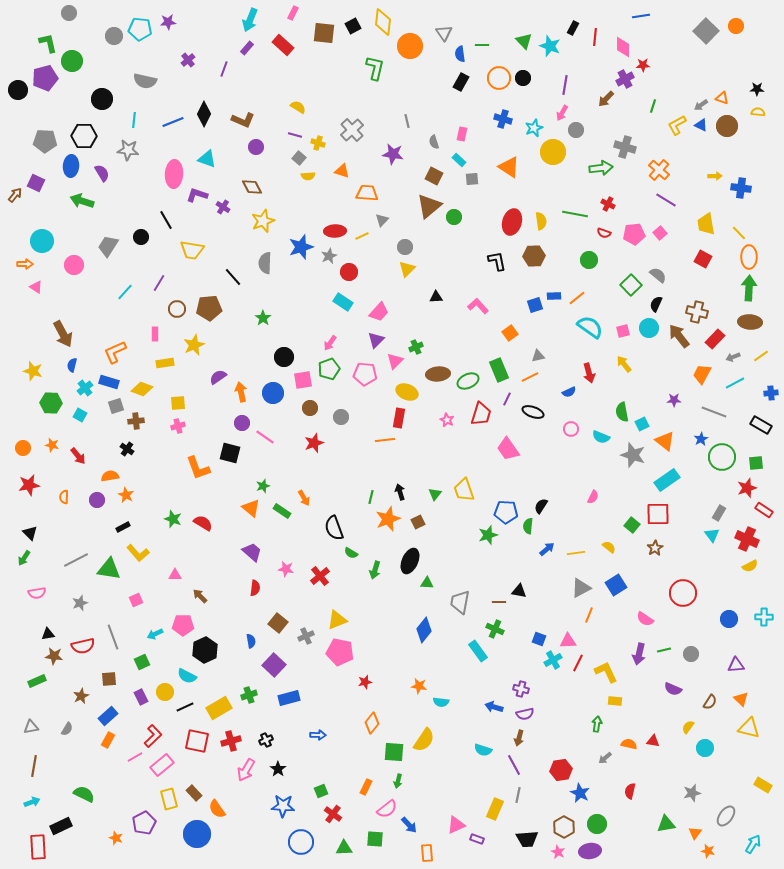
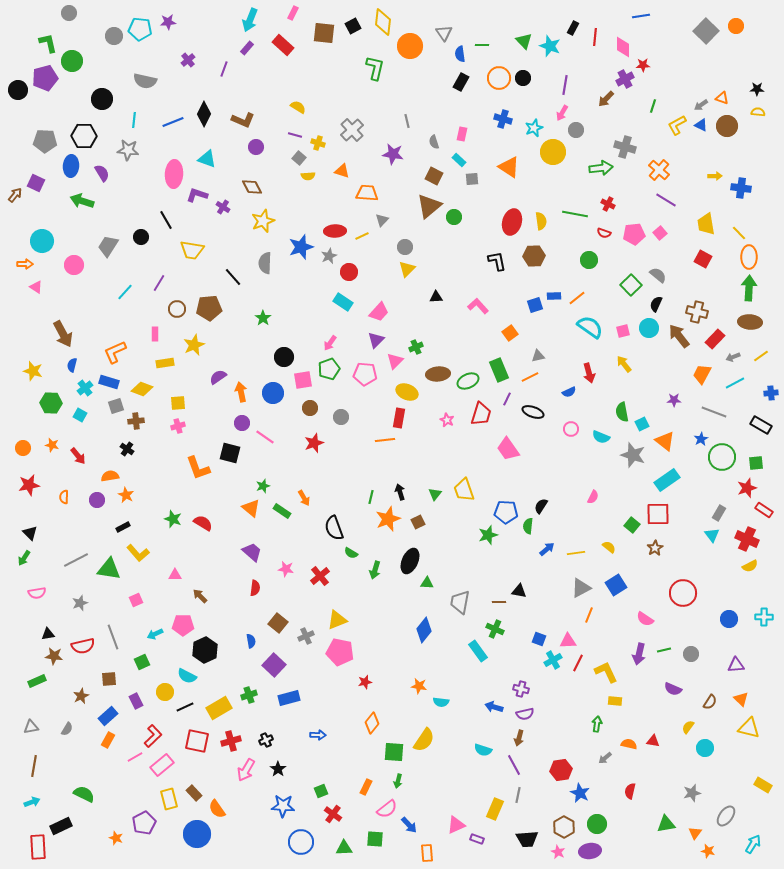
purple rectangle at (141, 697): moved 5 px left, 4 px down
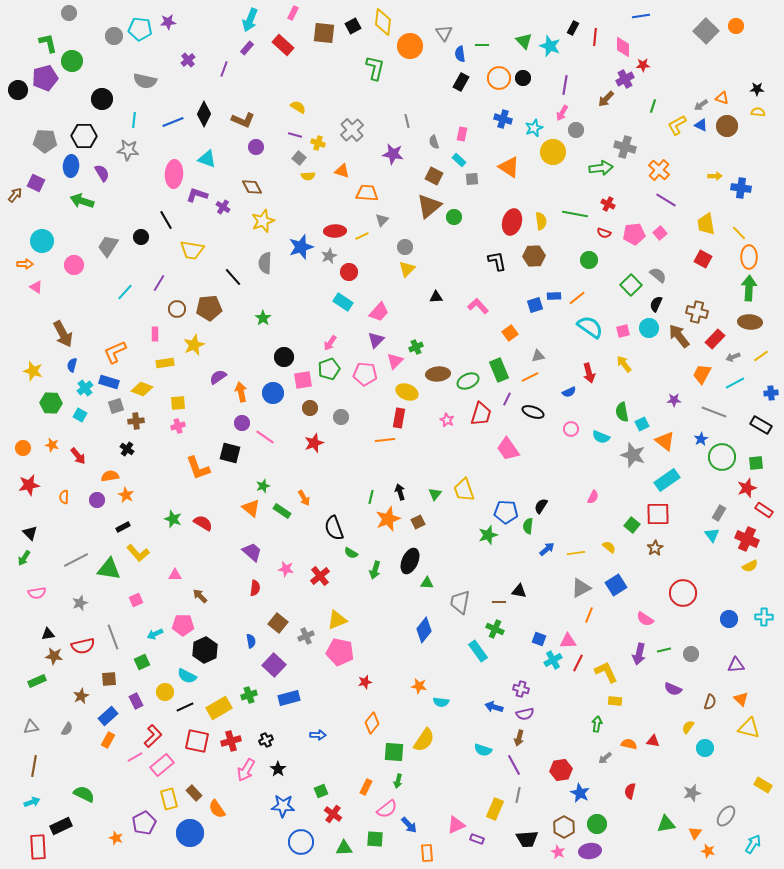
brown semicircle at (710, 702): rotated 14 degrees counterclockwise
blue circle at (197, 834): moved 7 px left, 1 px up
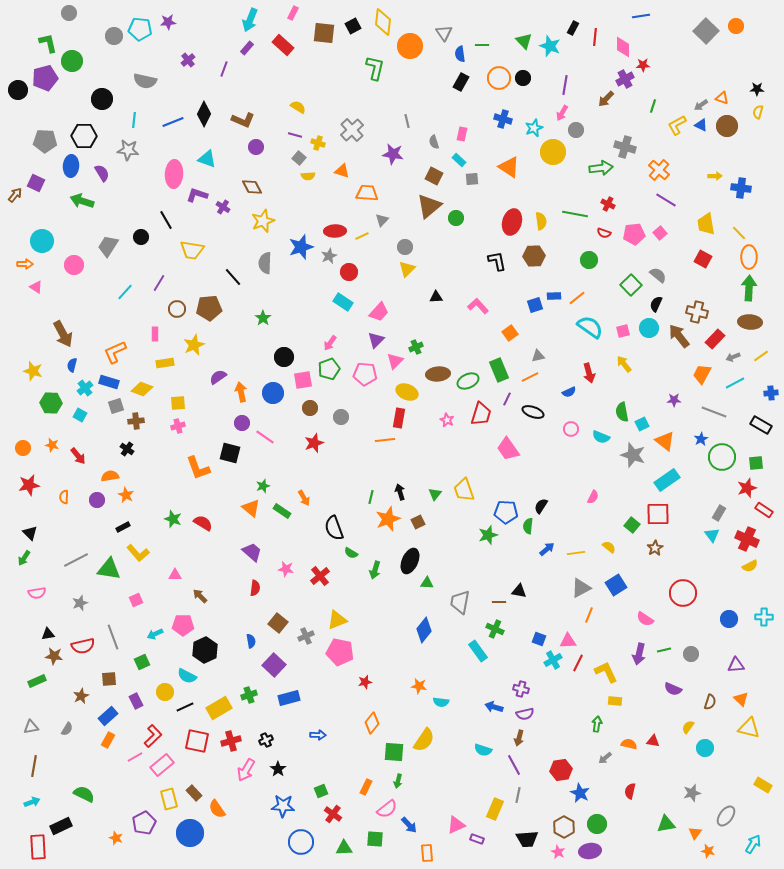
yellow semicircle at (758, 112): rotated 80 degrees counterclockwise
green circle at (454, 217): moved 2 px right, 1 px down
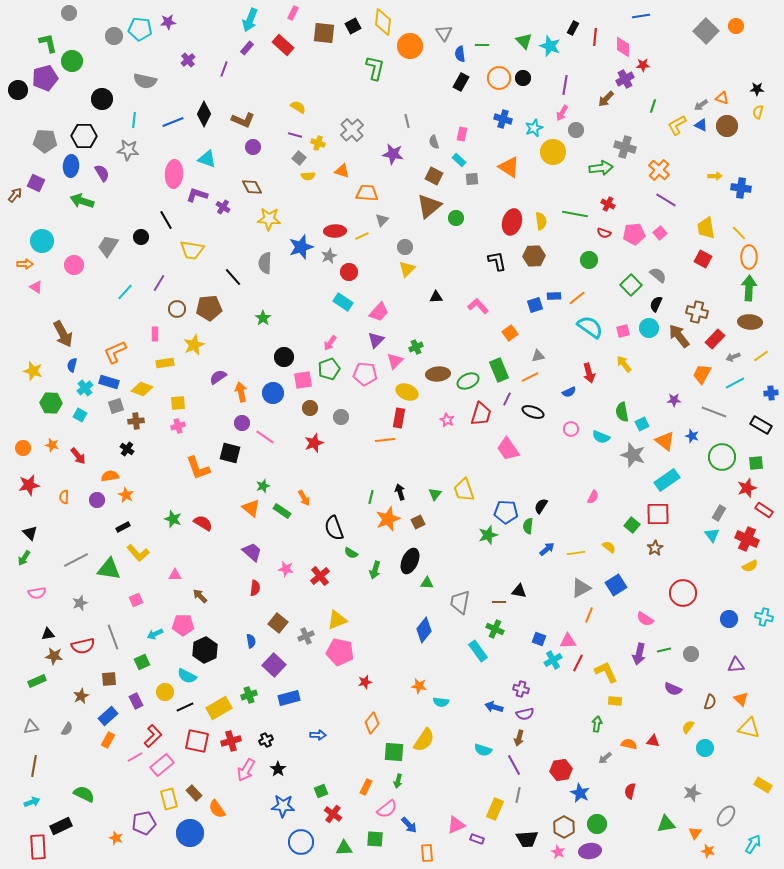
purple circle at (256, 147): moved 3 px left
yellow star at (263, 221): moved 6 px right, 2 px up; rotated 25 degrees clockwise
yellow trapezoid at (706, 224): moved 4 px down
blue star at (701, 439): moved 9 px left, 3 px up; rotated 24 degrees counterclockwise
cyan cross at (764, 617): rotated 12 degrees clockwise
purple pentagon at (144, 823): rotated 15 degrees clockwise
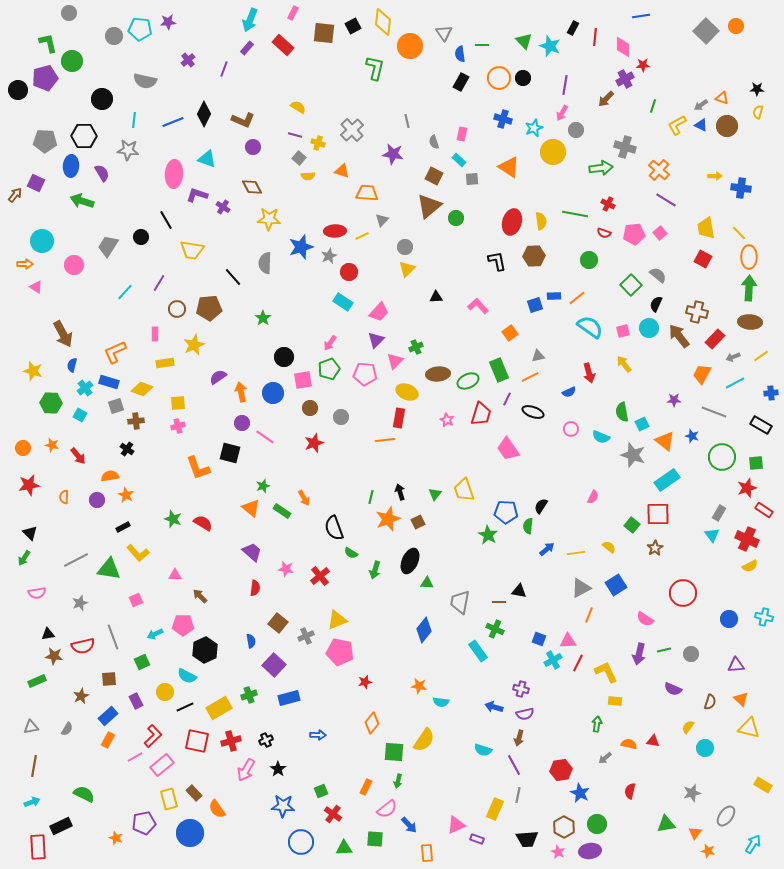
green star at (488, 535): rotated 24 degrees counterclockwise
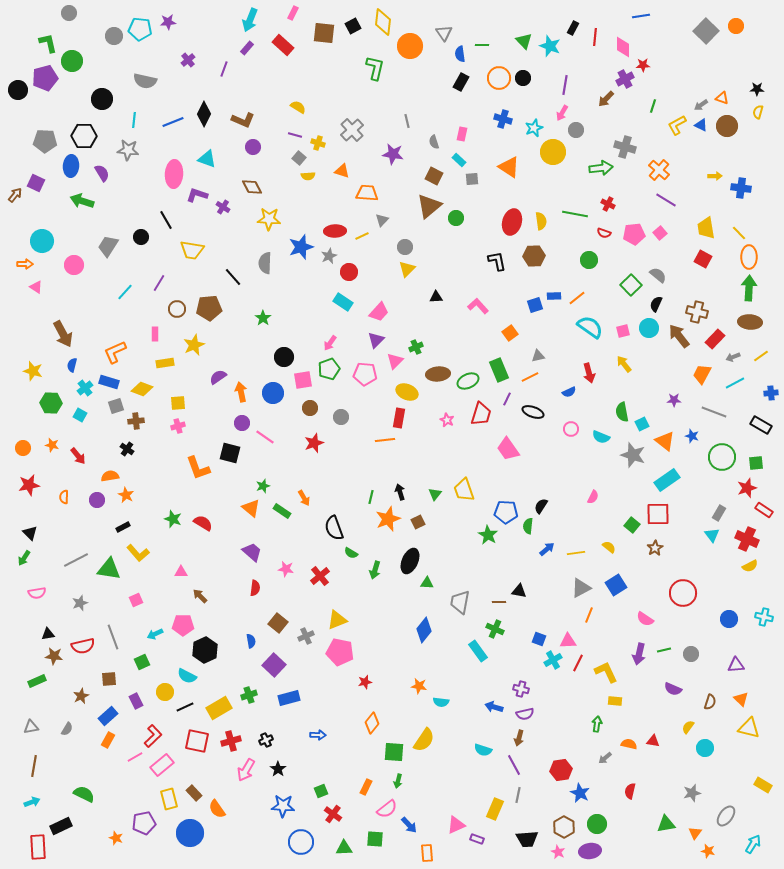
pink triangle at (175, 575): moved 6 px right, 3 px up
